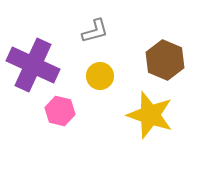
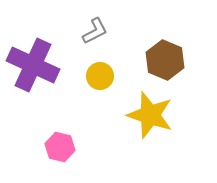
gray L-shape: rotated 12 degrees counterclockwise
pink hexagon: moved 36 px down
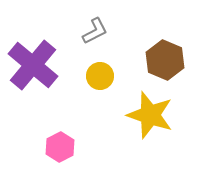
purple cross: rotated 15 degrees clockwise
pink hexagon: rotated 20 degrees clockwise
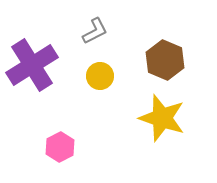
purple cross: moved 1 px left; rotated 18 degrees clockwise
yellow star: moved 12 px right, 3 px down
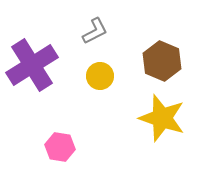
brown hexagon: moved 3 px left, 1 px down
pink hexagon: rotated 24 degrees counterclockwise
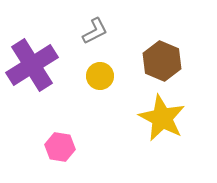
yellow star: rotated 9 degrees clockwise
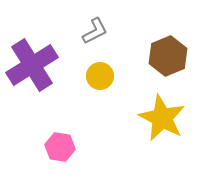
brown hexagon: moved 6 px right, 5 px up; rotated 15 degrees clockwise
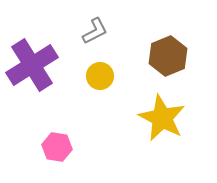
pink hexagon: moved 3 px left
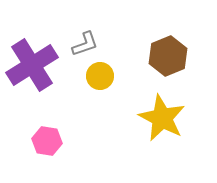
gray L-shape: moved 10 px left, 13 px down; rotated 8 degrees clockwise
pink hexagon: moved 10 px left, 6 px up
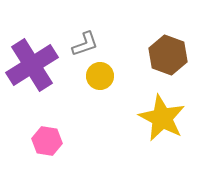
brown hexagon: moved 1 px up; rotated 18 degrees counterclockwise
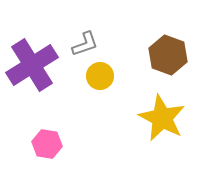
pink hexagon: moved 3 px down
